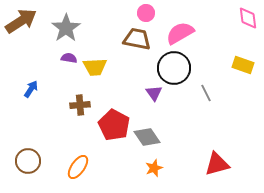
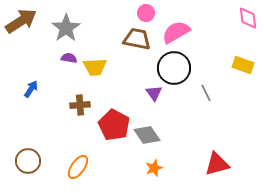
pink semicircle: moved 4 px left, 1 px up
gray diamond: moved 2 px up
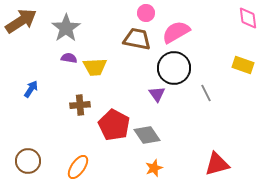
purple triangle: moved 3 px right, 1 px down
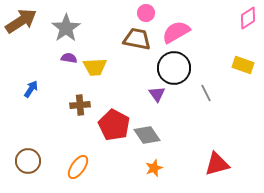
pink diamond: rotated 65 degrees clockwise
